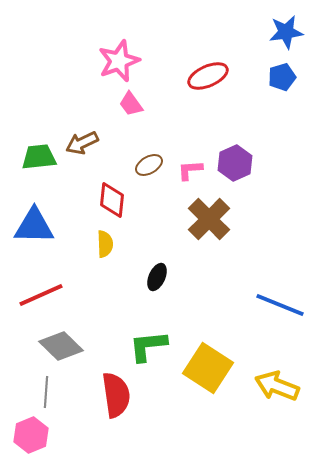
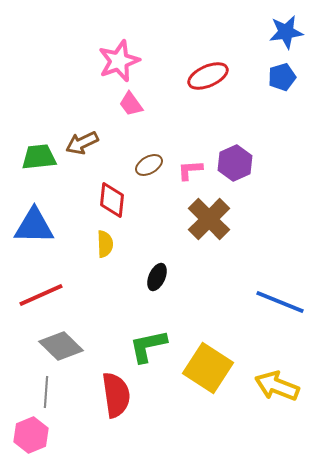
blue line: moved 3 px up
green L-shape: rotated 6 degrees counterclockwise
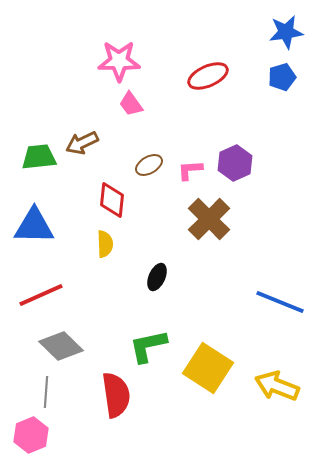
pink star: rotated 21 degrees clockwise
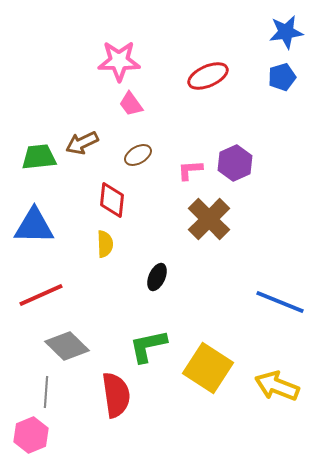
brown ellipse: moved 11 px left, 10 px up
gray diamond: moved 6 px right
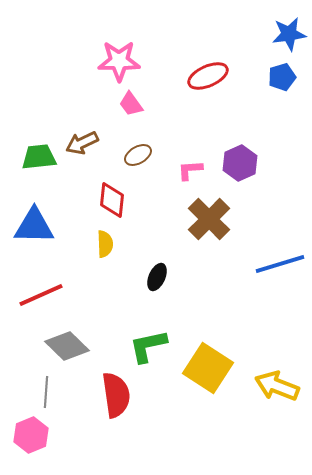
blue star: moved 3 px right, 2 px down
purple hexagon: moved 5 px right
blue line: moved 38 px up; rotated 39 degrees counterclockwise
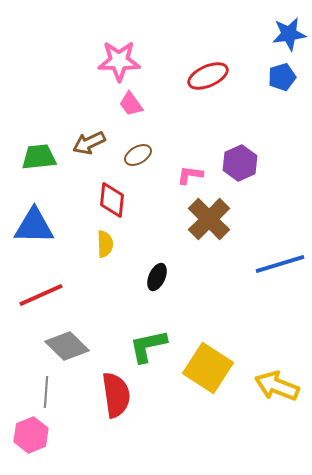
brown arrow: moved 7 px right
pink L-shape: moved 5 px down; rotated 12 degrees clockwise
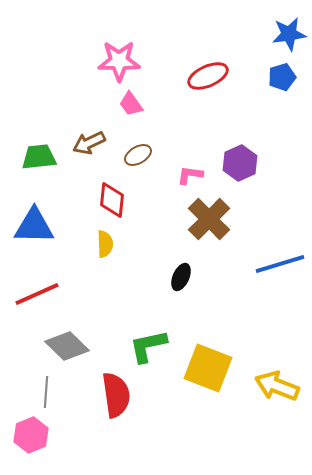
black ellipse: moved 24 px right
red line: moved 4 px left, 1 px up
yellow square: rotated 12 degrees counterclockwise
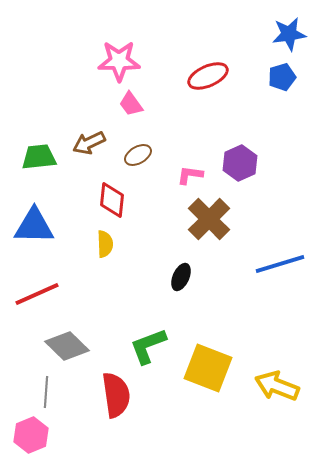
green L-shape: rotated 9 degrees counterclockwise
